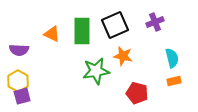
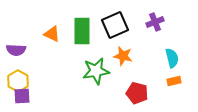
purple semicircle: moved 3 px left
purple square: rotated 12 degrees clockwise
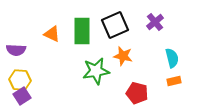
purple cross: rotated 18 degrees counterclockwise
yellow hexagon: moved 2 px right, 1 px up; rotated 25 degrees counterclockwise
purple square: rotated 30 degrees counterclockwise
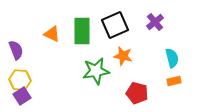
purple semicircle: rotated 114 degrees counterclockwise
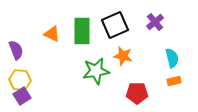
red pentagon: rotated 15 degrees counterclockwise
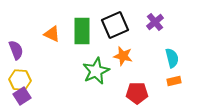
green star: rotated 16 degrees counterclockwise
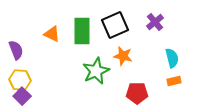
purple square: rotated 12 degrees counterclockwise
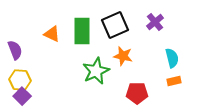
purple semicircle: moved 1 px left
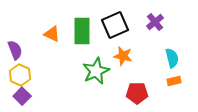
yellow hexagon: moved 5 px up; rotated 20 degrees clockwise
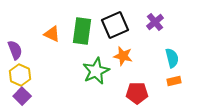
green rectangle: rotated 8 degrees clockwise
